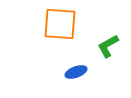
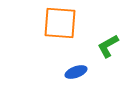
orange square: moved 1 px up
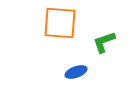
green L-shape: moved 4 px left, 4 px up; rotated 10 degrees clockwise
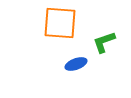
blue ellipse: moved 8 px up
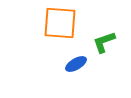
blue ellipse: rotated 10 degrees counterclockwise
